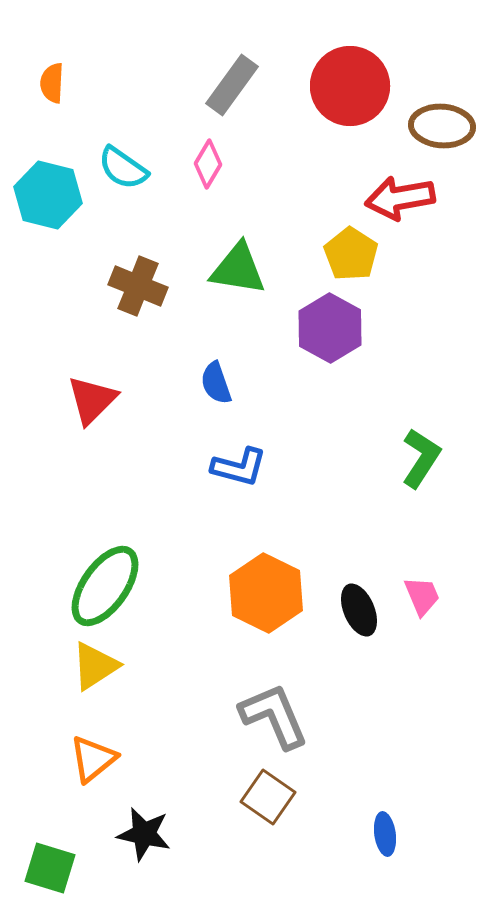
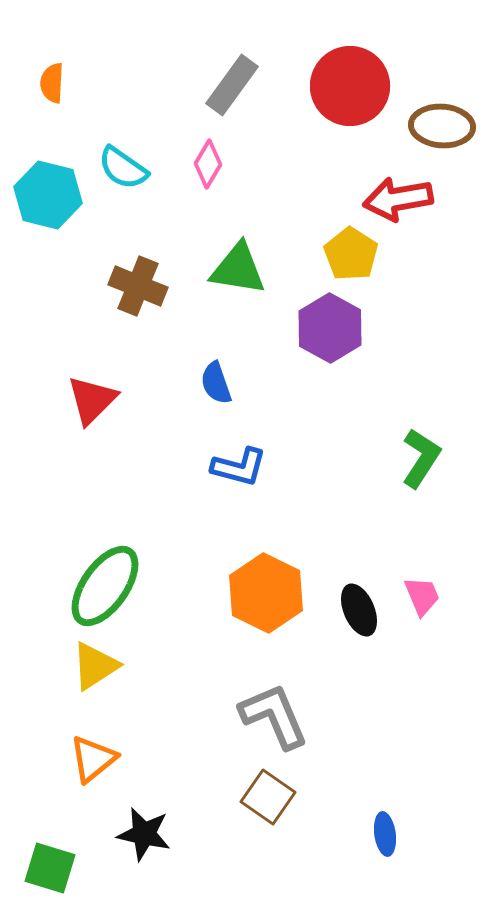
red arrow: moved 2 px left, 1 px down
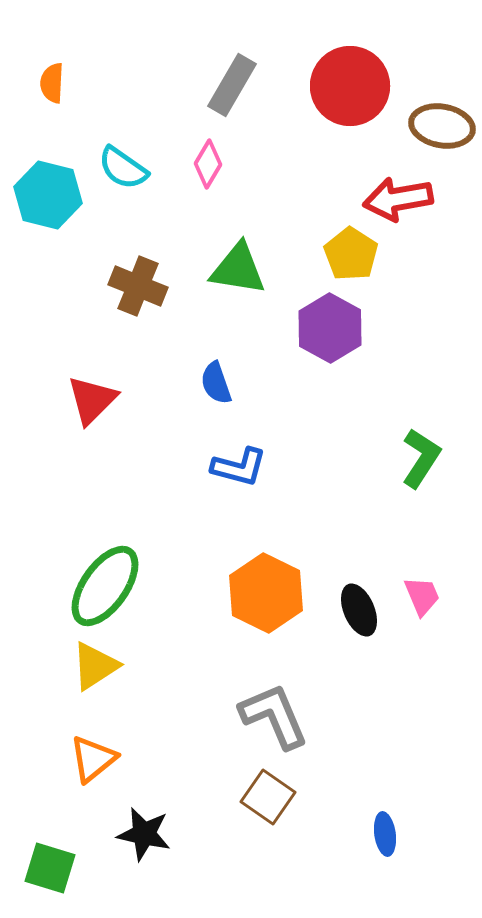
gray rectangle: rotated 6 degrees counterclockwise
brown ellipse: rotated 6 degrees clockwise
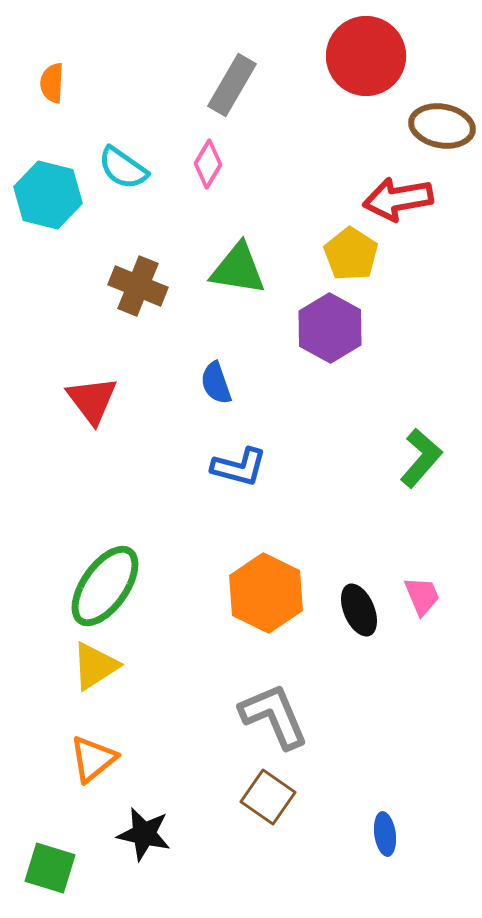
red circle: moved 16 px right, 30 px up
red triangle: rotated 22 degrees counterclockwise
green L-shape: rotated 8 degrees clockwise
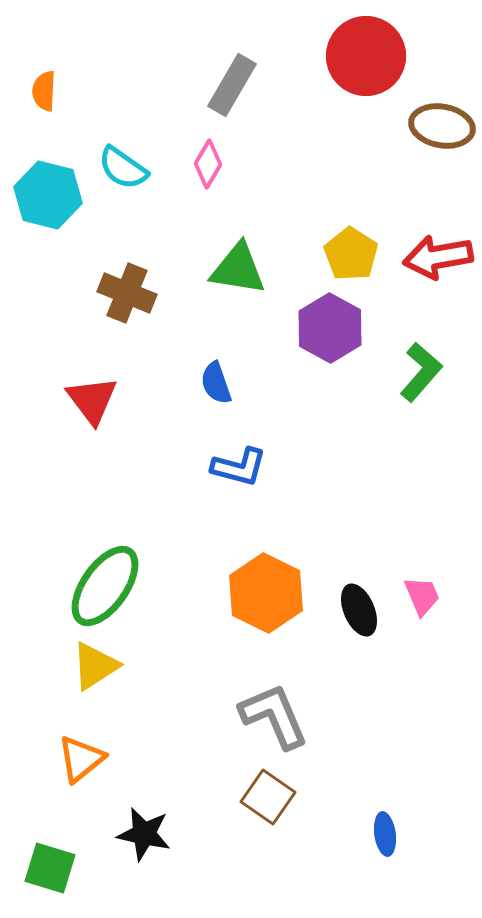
orange semicircle: moved 8 px left, 8 px down
red arrow: moved 40 px right, 58 px down
brown cross: moved 11 px left, 7 px down
green L-shape: moved 86 px up
orange triangle: moved 12 px left
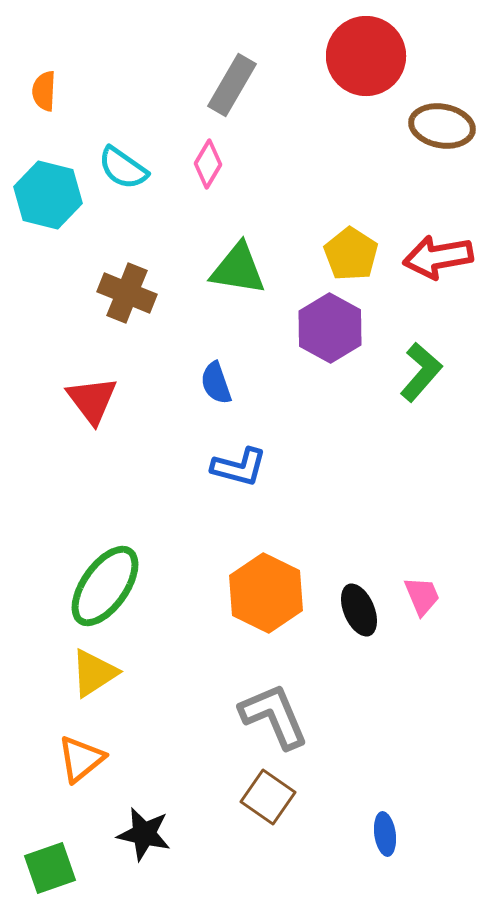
yellow triangle: moved 1 px left, 7 px down
green square: rotated 36 degrees counterclockwise
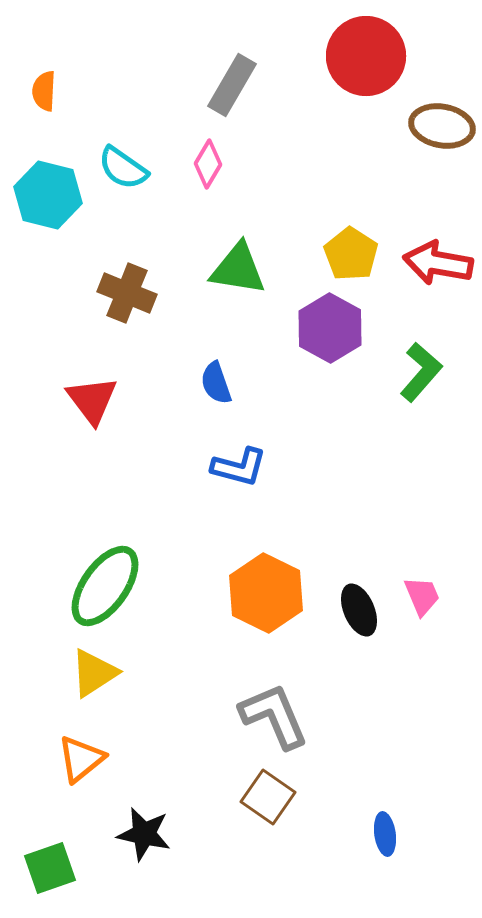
red arrow: moved 6 px down; rotated 20 degrees clockwise
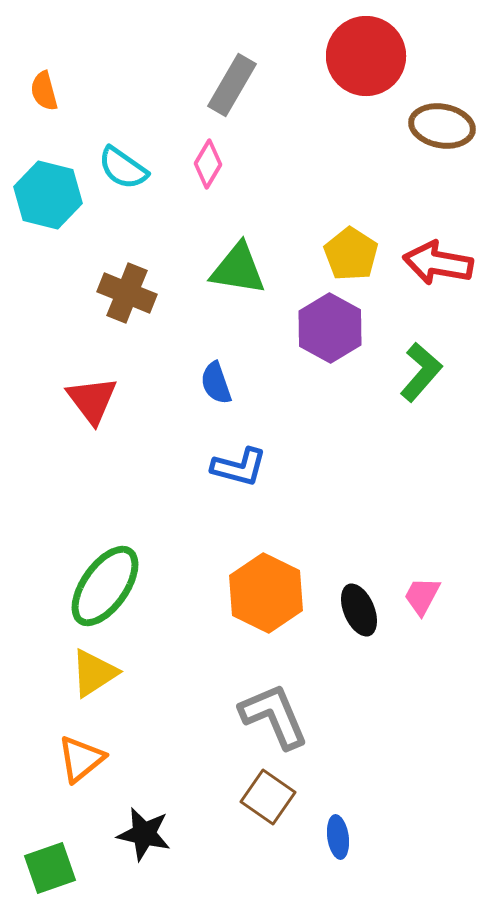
orange semicircle: rotated 18 degrees counterclockwise
pink trapezoid: rotated 129 degrees counterclockwise
blue ellipse: moved 47 px left, 3 px down
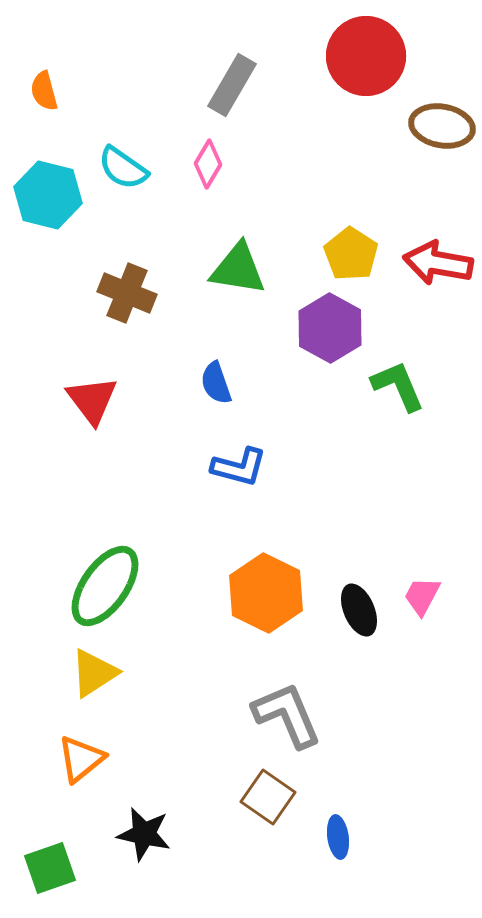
green L-shape: moved 23 px left, 14 px down; rotated 64 degrees counterclockwise
gray L-shape: moved 13 px right, 1 px up
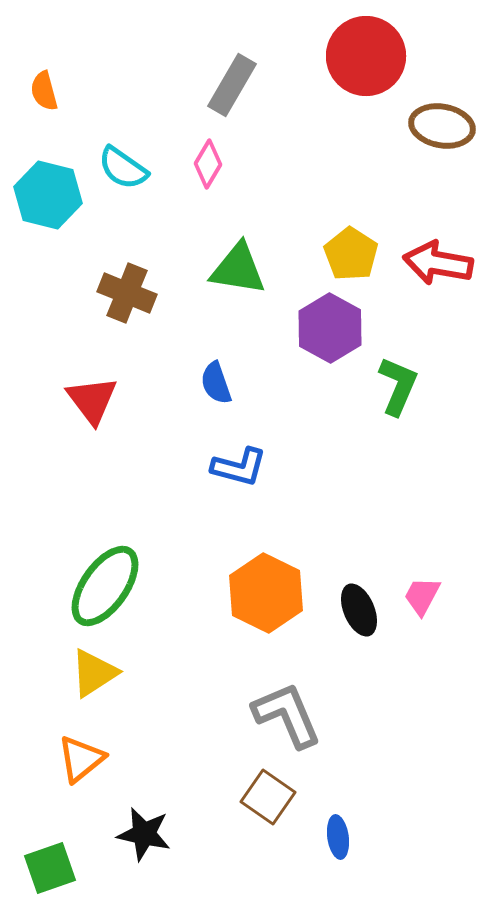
green L-shape: rotated 46 degrees clockwise
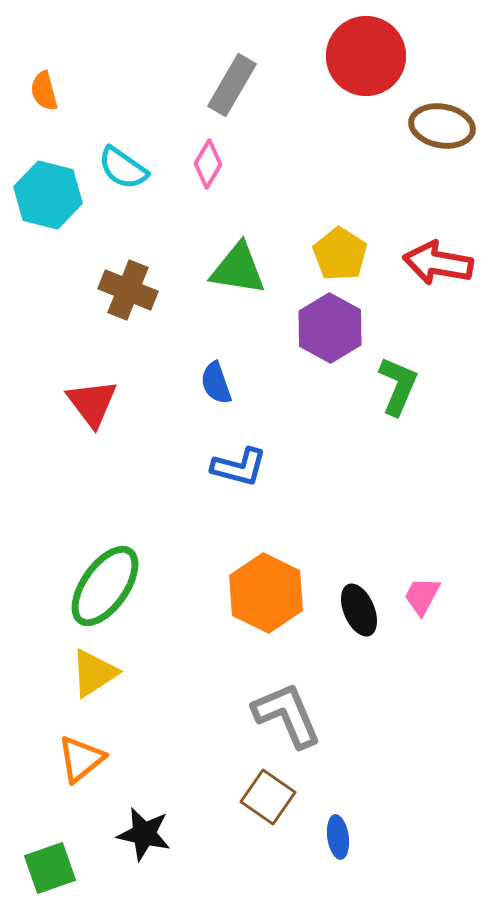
yellow pentagon: moved 11 px left
brown cross: moved 1 px right, 3 px up
red triangle: moved 3 px down
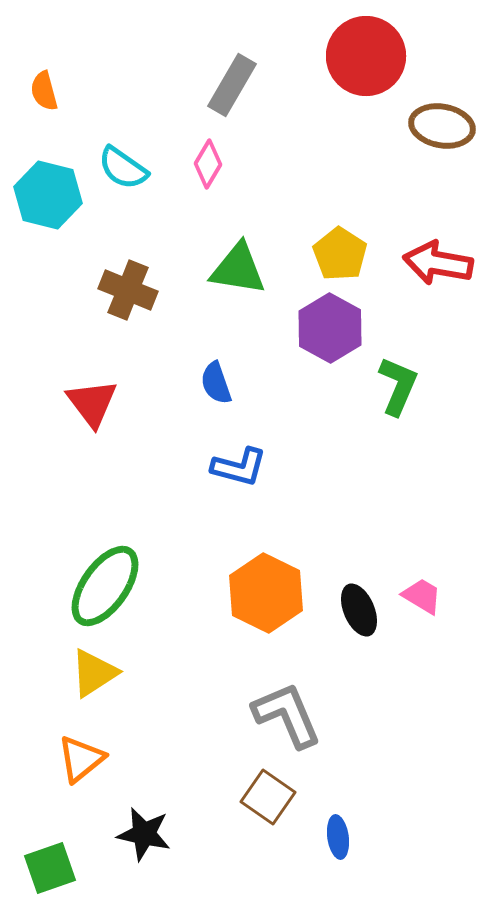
pink trapezoid: rotated 93 degrees clockwise
